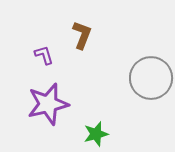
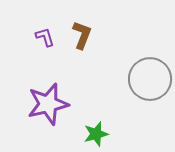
purple L-shape: moved 1 px right, 18 px up
gray circle: moved 1 px left, 1 px down
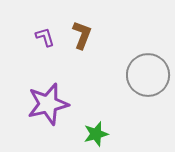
gray circle: moved 2 px left, 4 px up
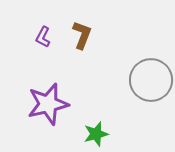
purple L-shape: moved 2 px left; rotated 135 degrees counterclockwise
gray circle: moved 3 px right, 5 px down
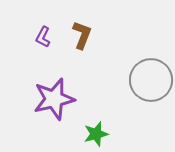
purple star: moved 6 px right, 5 px up
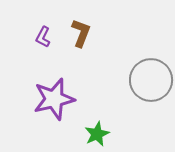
brown L-shape: moved 1 px left, 2 px up
green star: moved 1 px right; rotated 10 degrees counterclockwise
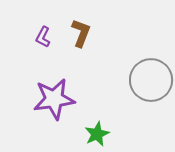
purple star: rotated 6 degrees clockwise
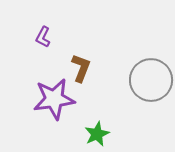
brown L-shape: moved 35 px down
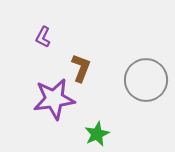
gray circle: moved 5 px left
